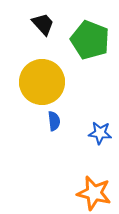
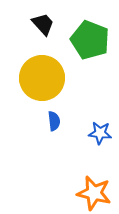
yellow circle: moved 4 px up
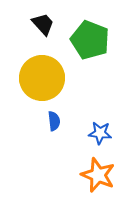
orange star: moved 4 px right, 18 px up; rotated 8 degrees clockwise
